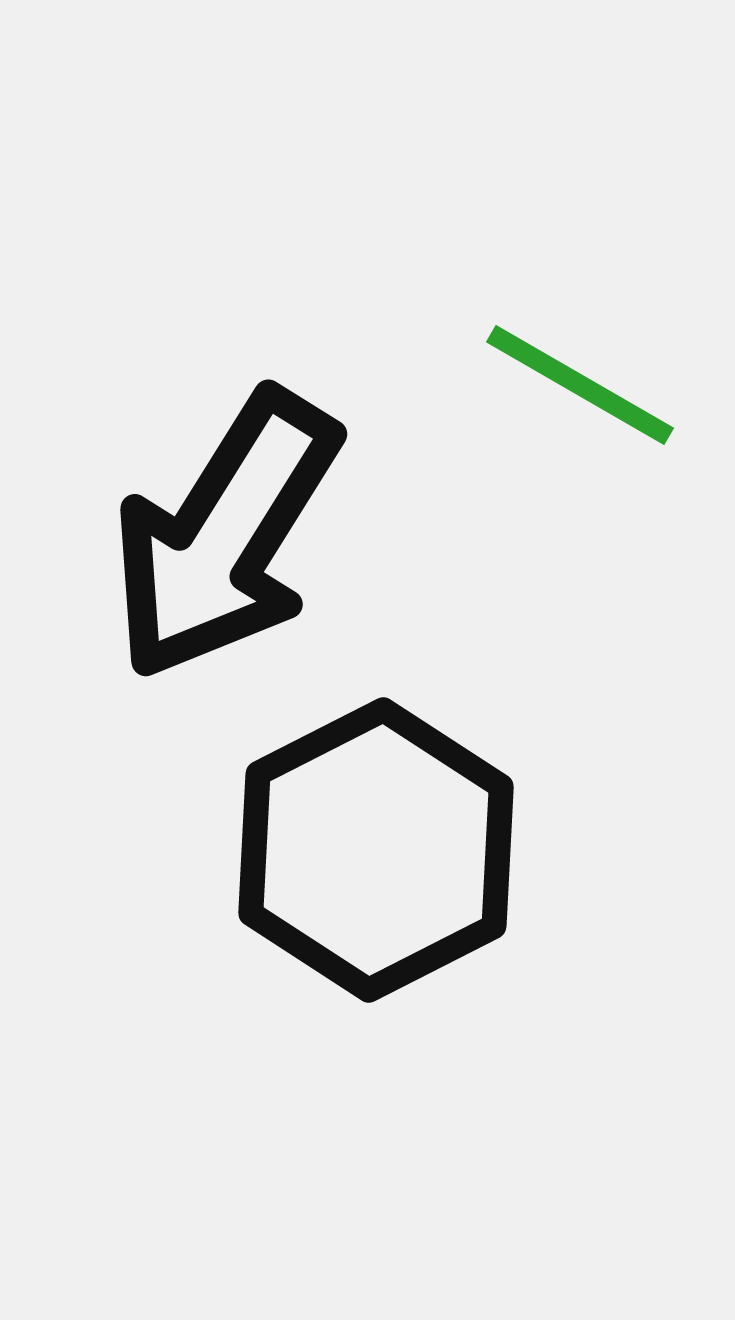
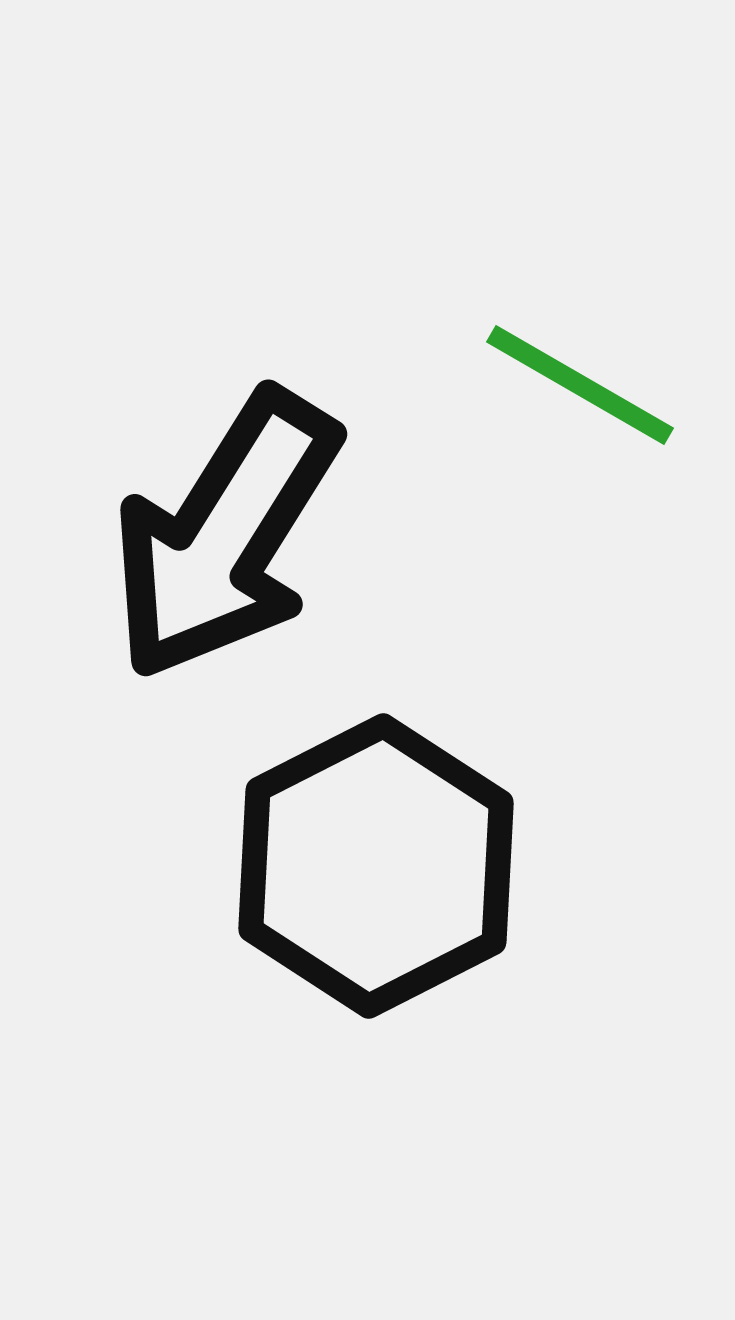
black hexagon: moved 16 px down
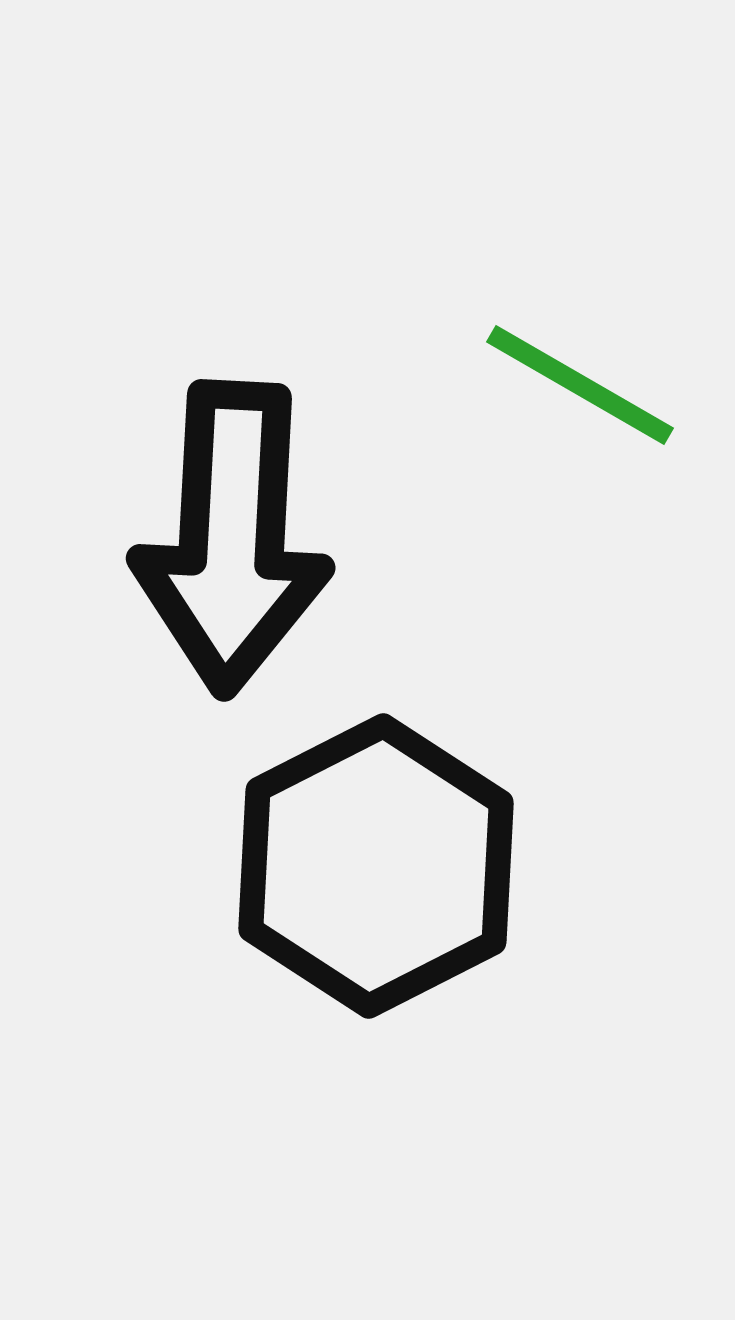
black arrow: moved 7 px right, 3 px down; rotated 29 degrees counterclockwise
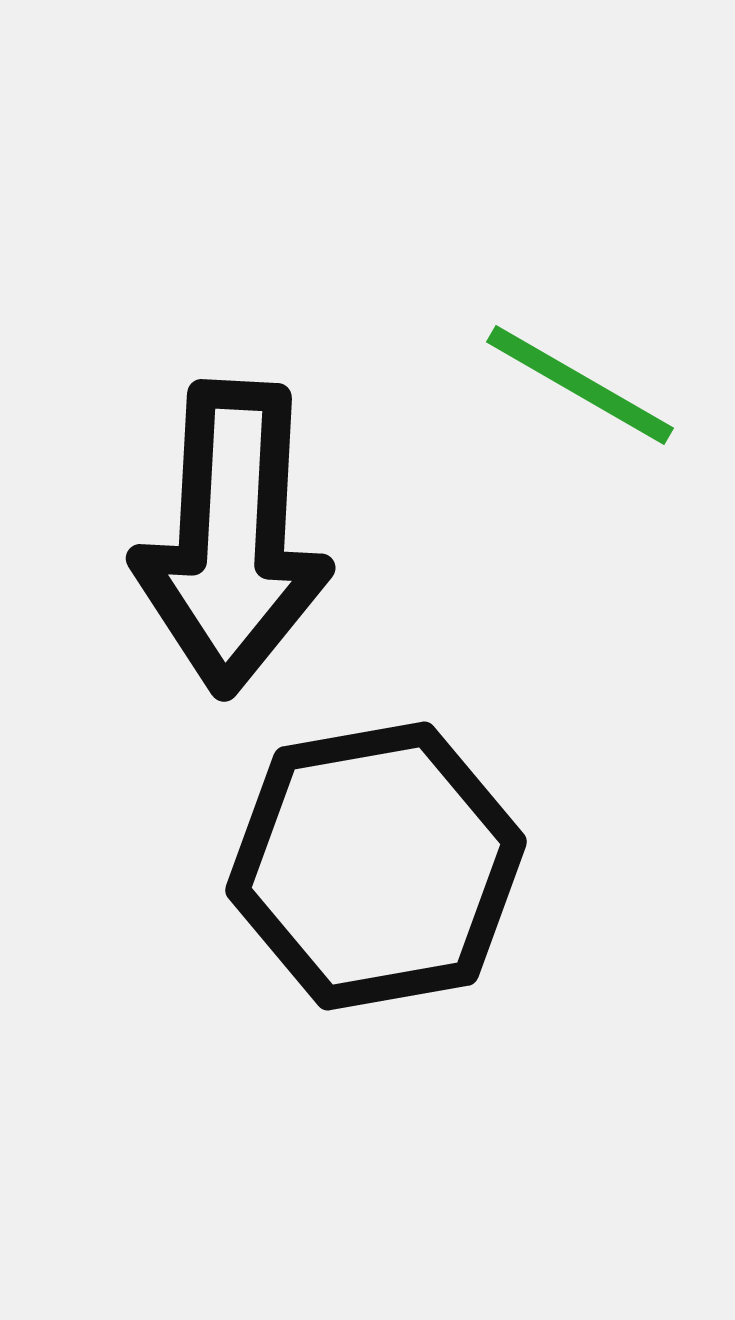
black hexagon: rotated 17 degrees clockwise
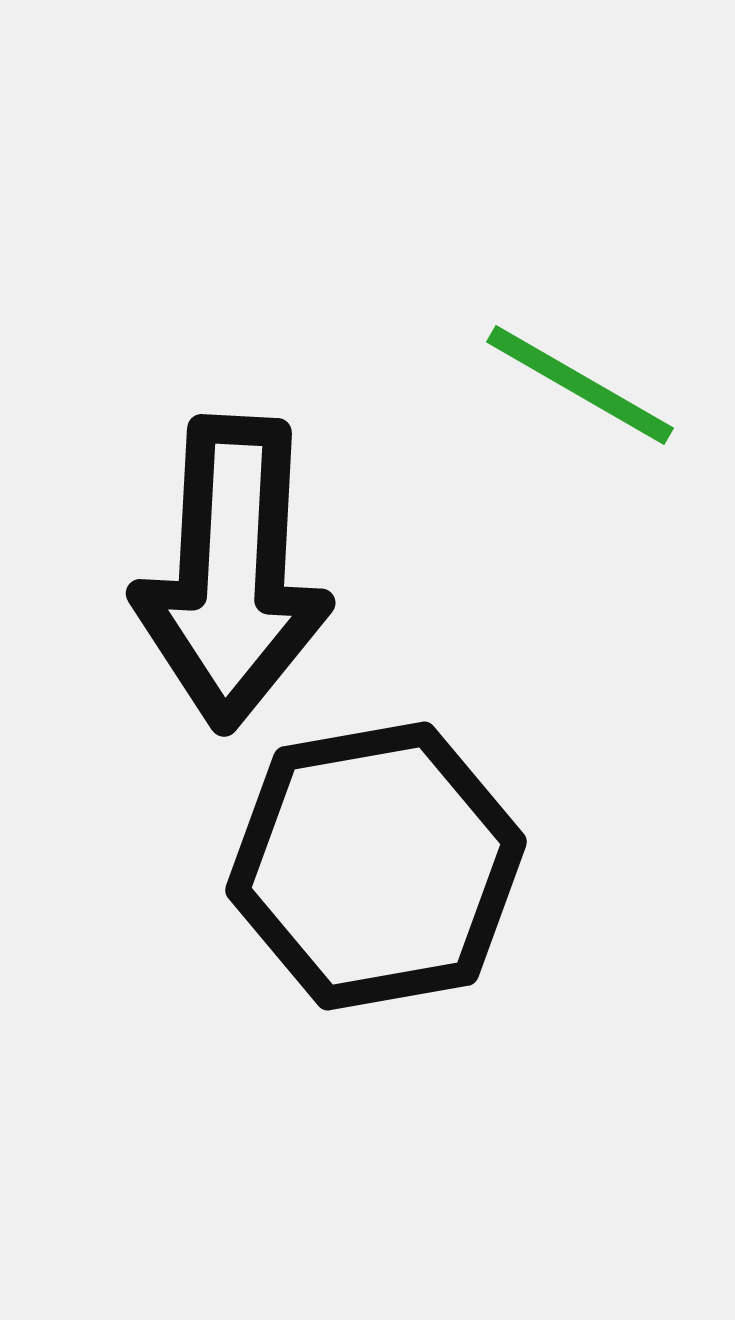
black arrow: moved 35 px down
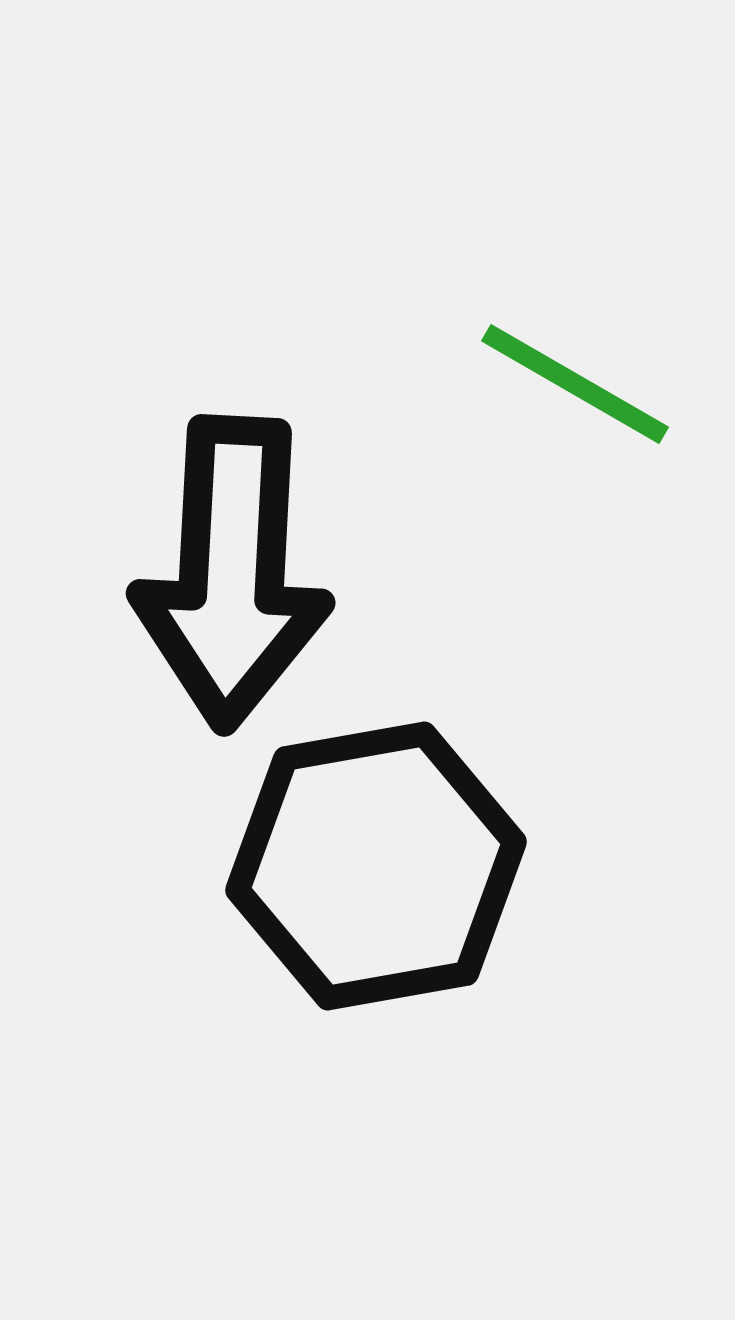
green line: moved 5 px left, 1 px up
